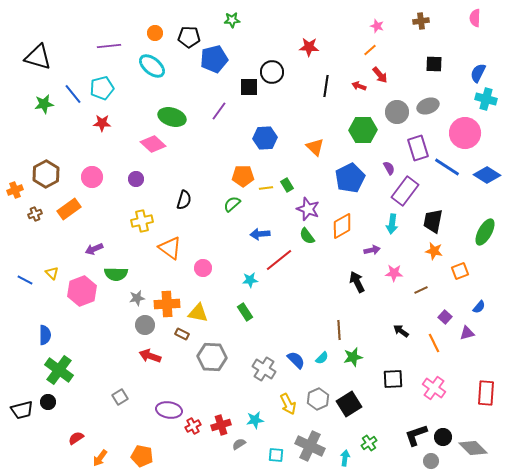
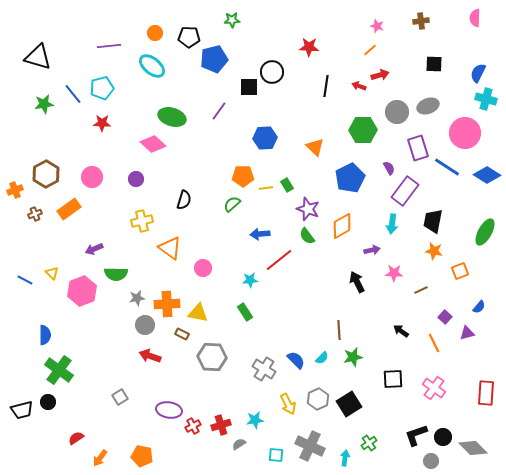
red arrow at (380, 75): rotated 66 degrees counterclockwise
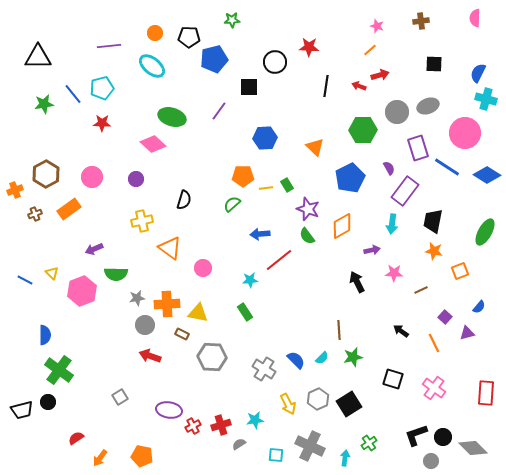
black triangle at (38, 57): rotated 16 degrees counterclockwise
black circle at (272, 72): moved 3 px right, 10 px up
black square at (393, 379): rotated 20 degrees clockwise
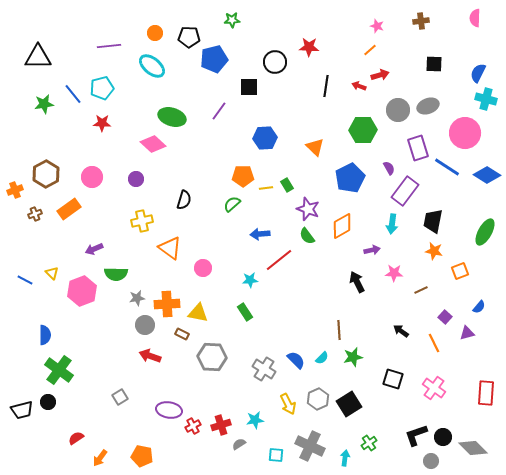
gray circle at (397, 112): moved 1 px right, 2 px up
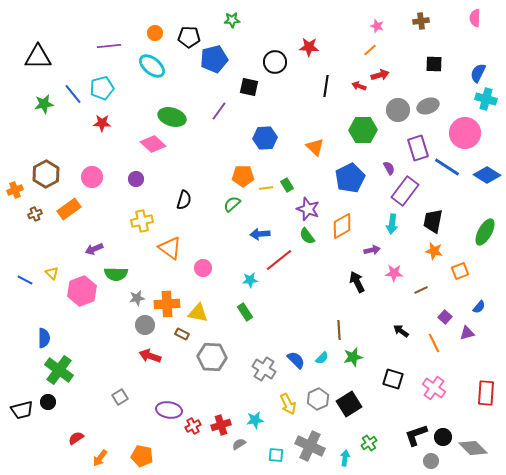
black square at (249, 87): rotated 12 degrees clockwise
blue semicircle at (45, 335): moved 1 px left, 3 px down
